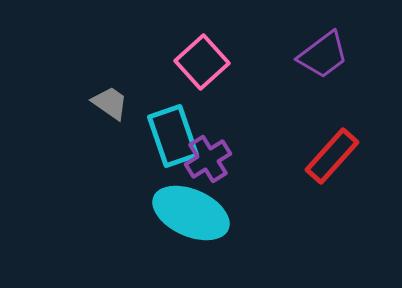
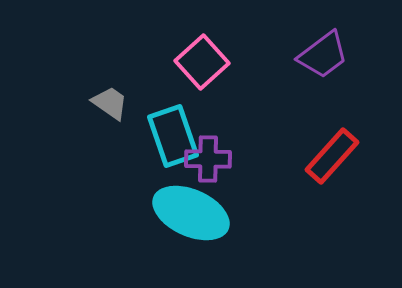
purple cross: rotated 33 degrees clockwise
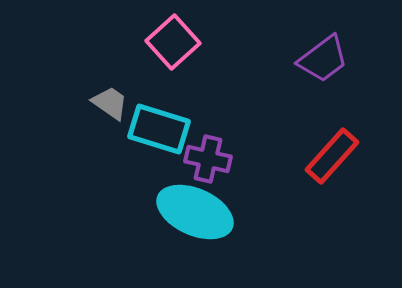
purple trapezoid: moved 4 px down
pink square: moved 29 px left, 20 px up
cyan rectangle: moved 14 px left, 7 px up; rotated 54 degrees counterclockwise
purple cross: rotated 12 degrees clockwise
cyan ellipse: moved 4 px right, 1 px up
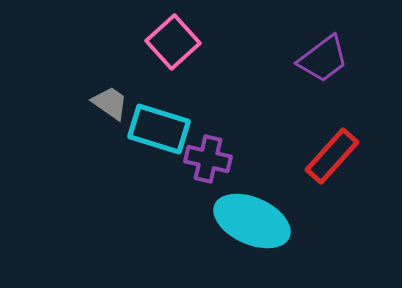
cyan ellipse: moved 57 px right, 9 px down
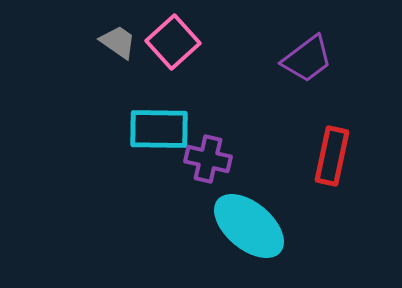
purple trapezoid: moved 16 px left
gray trapezoid: moved 8 px right, 61 px up
cyan rectangle: rotated 16 degrees counterclockwise
red rectangle: rotated 30 degrees counterclockwise
cyan ellipse: moved 3 px left, 5 px down; rotated 16 degrees clockwise
